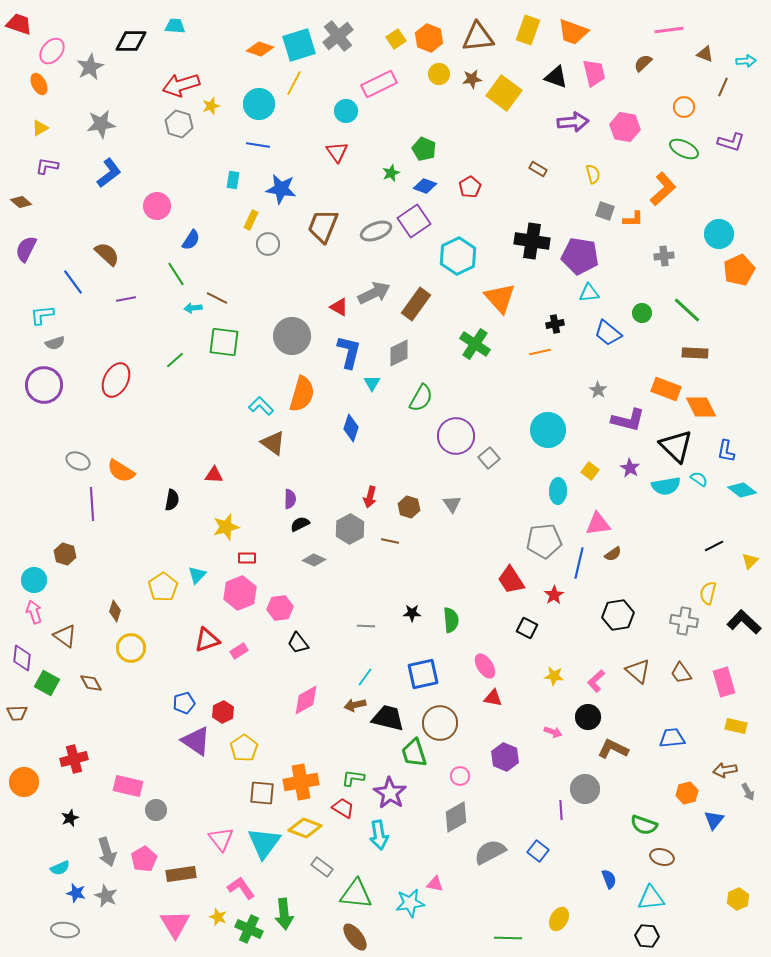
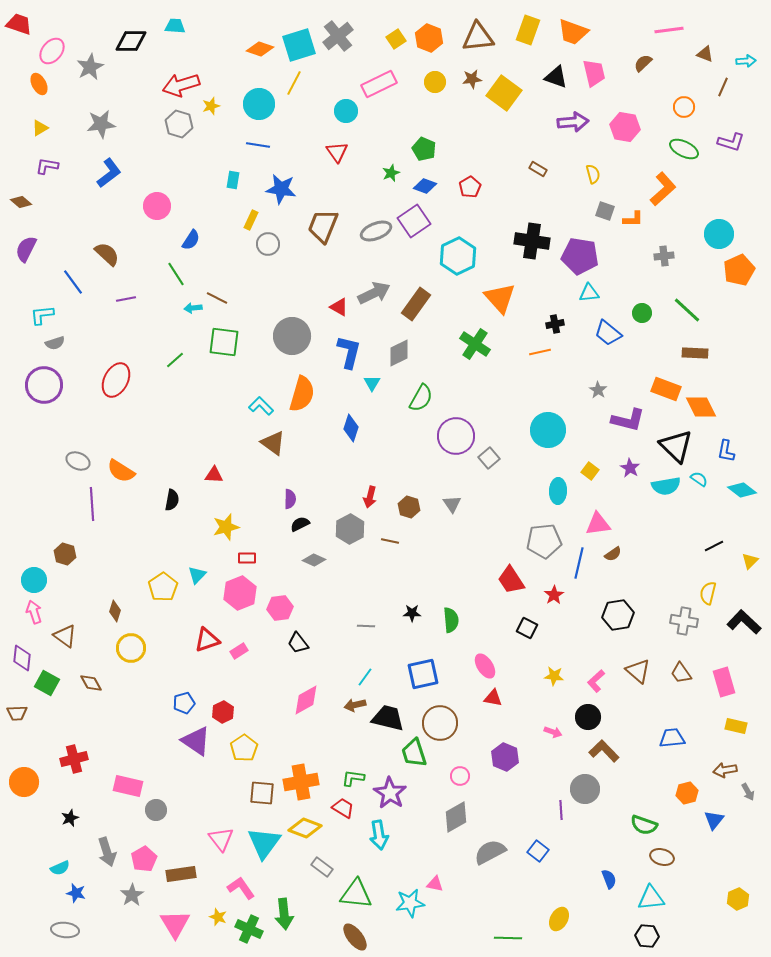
yellow circle at (439, 74): moved 4 px left, 8 px down
brown L-shape at (613, 749): moved 9 px left, 2 px down; rotated 20 degrees clockwise
gray star at (106, 896): moved 26 px right, 1 px up; rotated 15 degrees clockwise
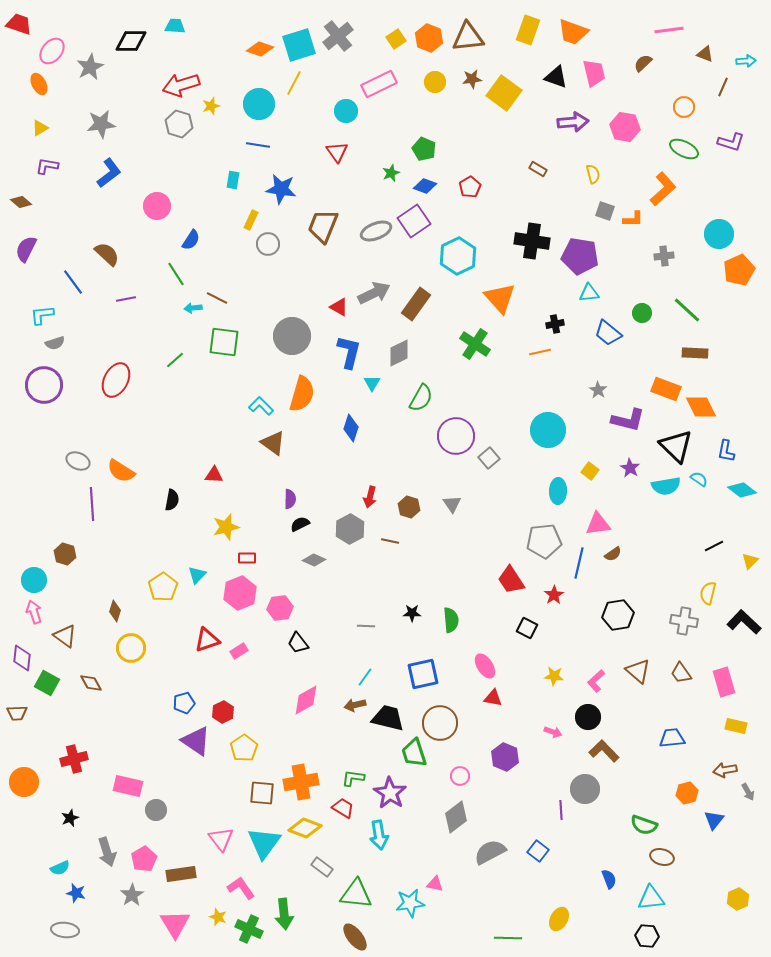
brown triangle at (478, 37): moved 10 px left
gray diamond at (456, 817): rotated 8 degrees counterclockwise
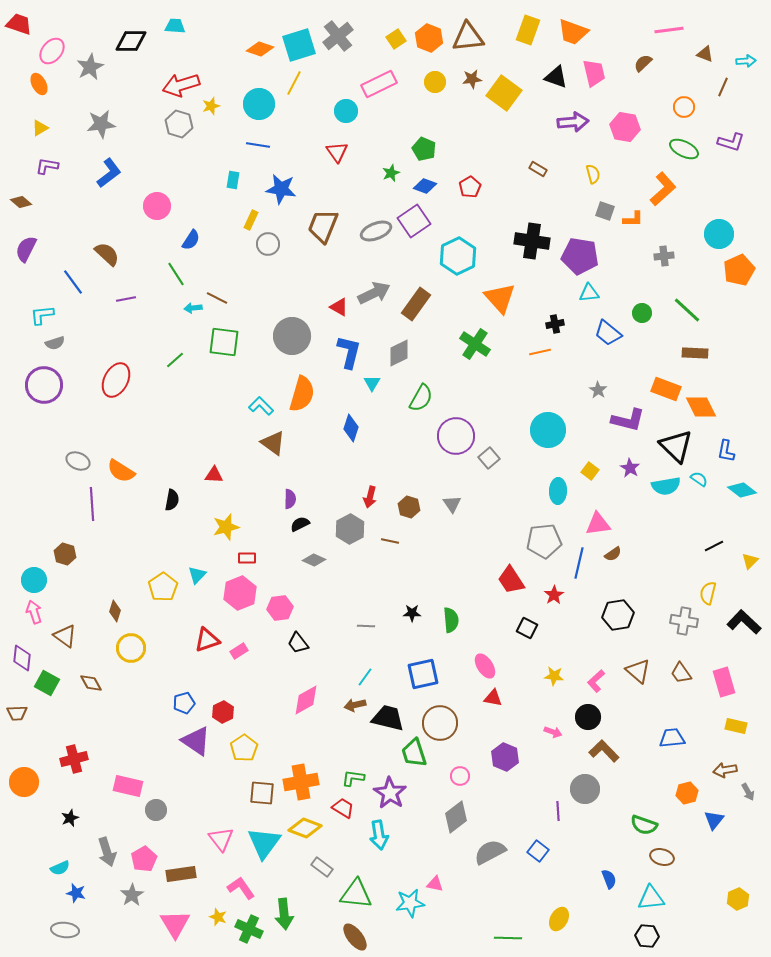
purple line at (561, 810): moved 3 px left, 1 px down
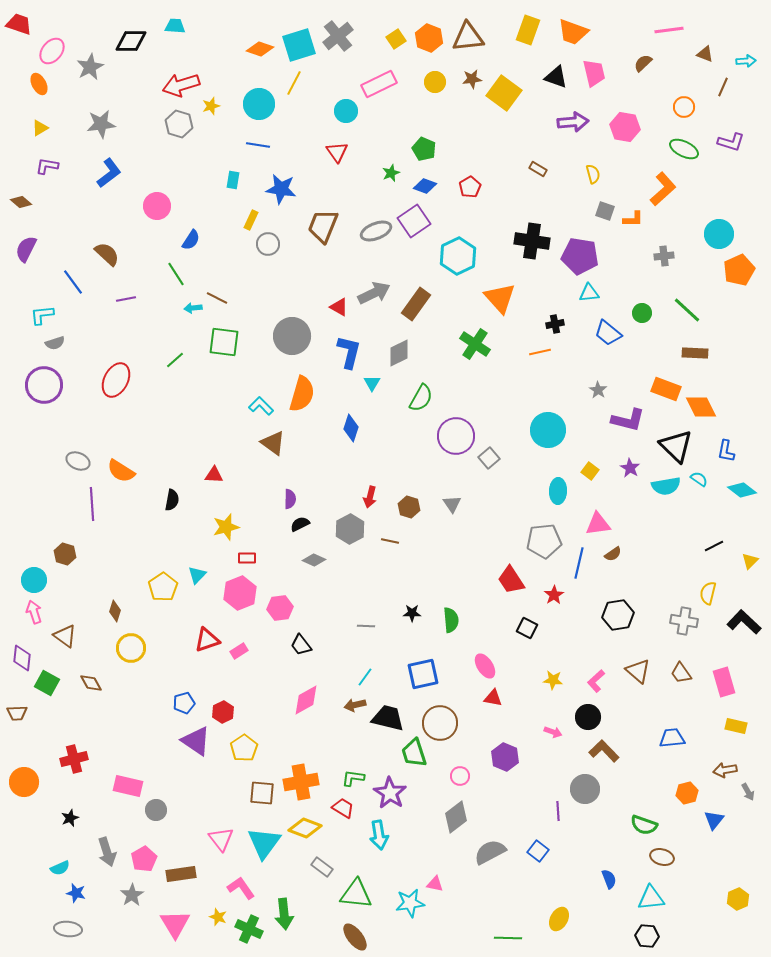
black trapezoid at (298, 643): moved 3 px right, 2 px down
yellow star at (554, 676): moved 1 px left, 4 px down
gray ellipse at (65, 930): moved 3 px right, 1 px up
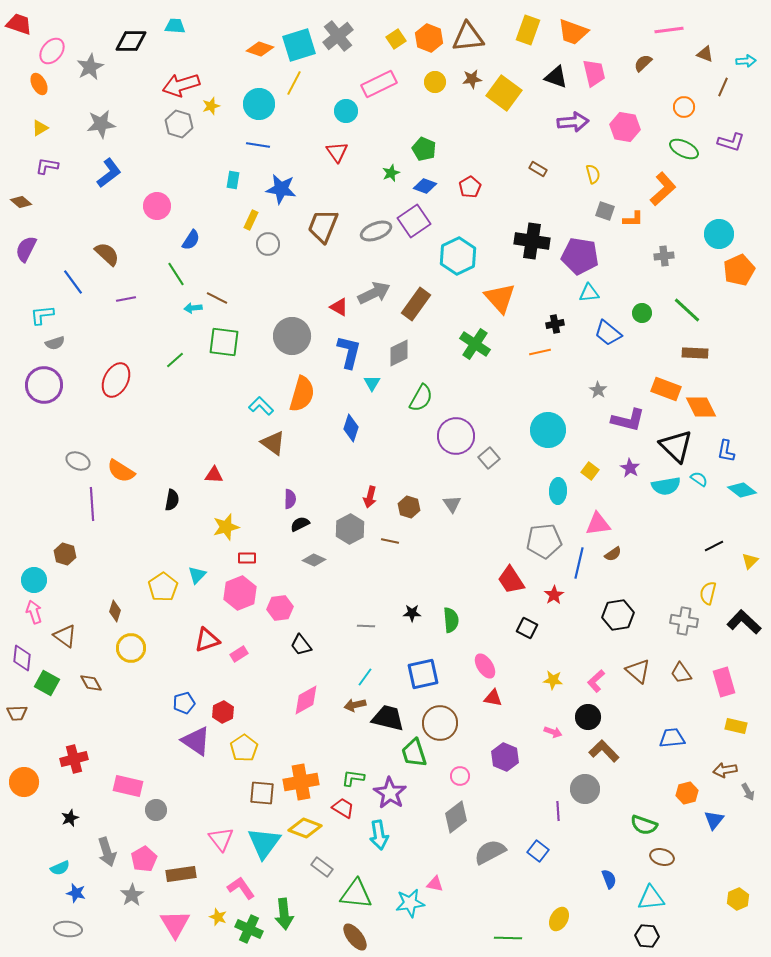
pink rectangle at (239, 651): moved 3 px down
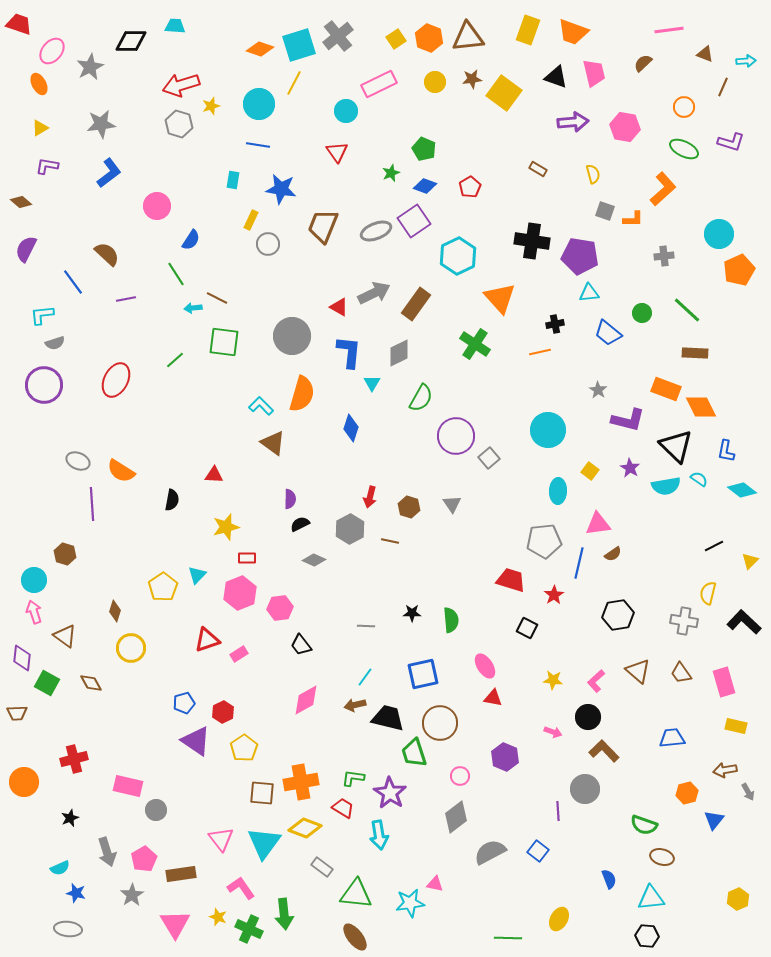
blue L-shape at (349, 352): rotated 8 degrees counterclockwise
red trapezoid at (511, 580): rotated 140 degrees clockwise
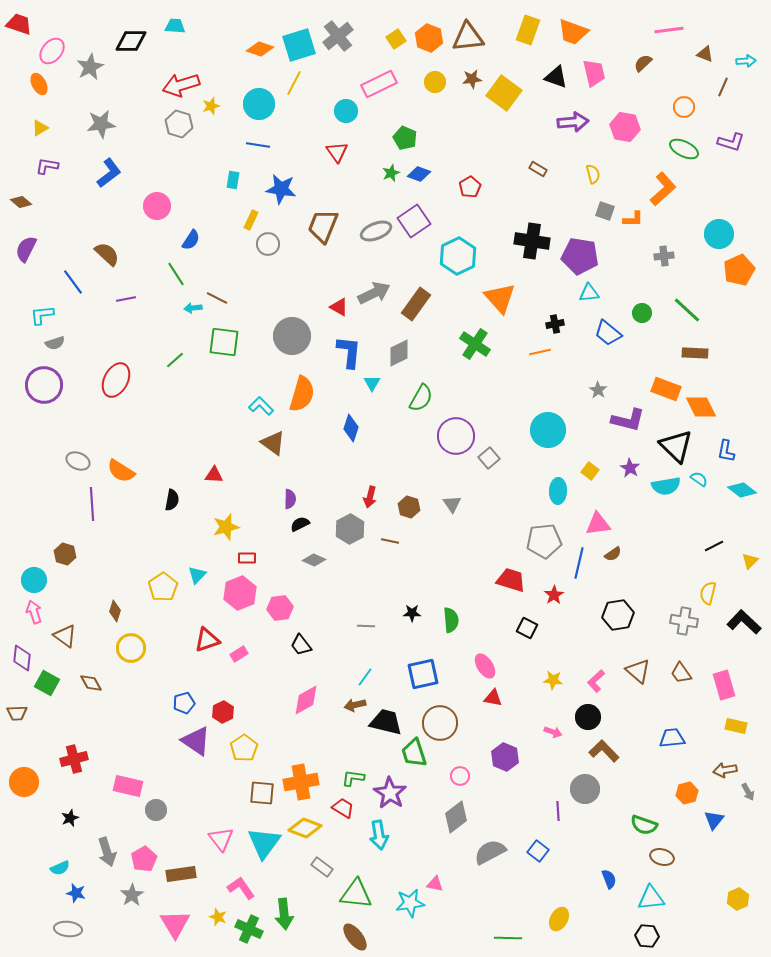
green pentagon at (424, 149): moved 19 px left, 11 px up
blue diamond at (425, 186): moved 6 px left, 12 px up
pink rectangle at (724, 682): moved 3 px down
black trapezoid at (388, 718): moved 2 px left, 4 px down
